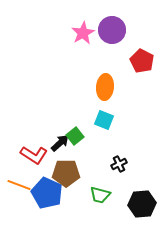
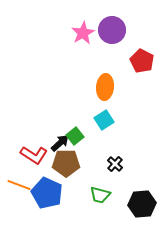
cyan square: rotated 36 degrees clockwise
black cross: moved 4 px left; rotated 21 degrees counterclockwise
brown pentagon: moved 10 px up
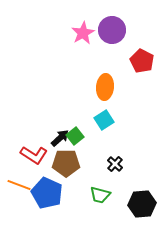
black arrow: moved 5 px up
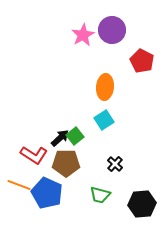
pink star: moved 2 px down
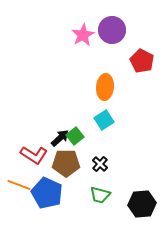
black cross: moved 15 px left
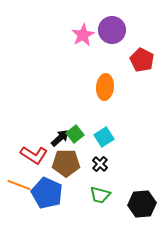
red pentagon: moved 1 px up
cyan square: moved 17 px down
green square: moved 2 px up
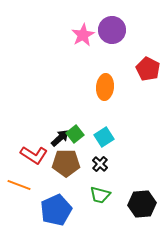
red pentagon: moved 6 px right, 9 px down
blue pentagon: moved 9 px right, 17 px down; rotated 24 degrees clockwise
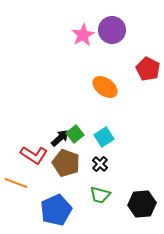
orange ellipse: rotated 60 degrees counterclockwise
brown pentagon: rotated 20 degrees clockwise
orange line: moved 3 px left, 2 px up
